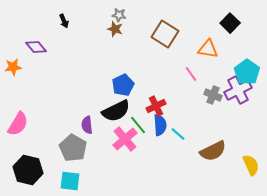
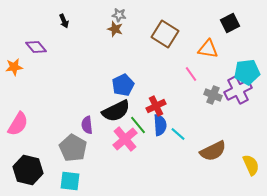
black square: rotated 18 degrees clockwise
orange star: moved 1 px right
cyan pentagon: rotated 30 degrees clockwise
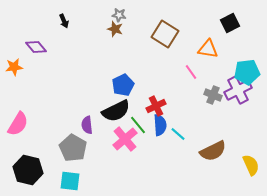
pink line: moved 2 px up
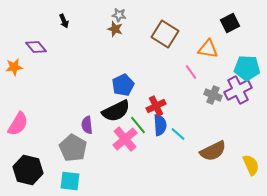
cyan pentagon: moved 4 px up; rotated 10 degrees clockwise
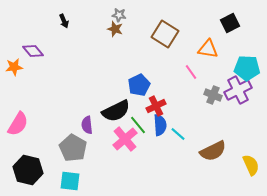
purple diamond: moved 3 px left, 4 px down
blue pentagon: moved 16 px right
